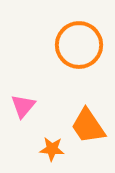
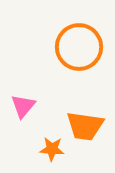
orange circle: moved 2 px down
orange trapezoid: moved 3 px left; rotated 48 degrees counterclockwise
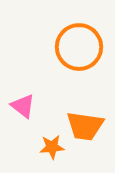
pink triangle: rotated 32 degrees counterclockwise
orange star: moved 2 px up; rotated 10 degrees counterclockwise
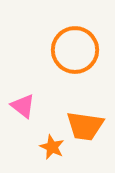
orange circle: moved 4 px left, 3 px down
orange star: rotated 30 degrees clockwise
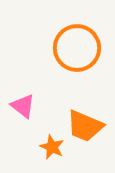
orange circle: moved 2 px right, 2 px up
orange trapezoid: rotated 15 degrees clockwise
